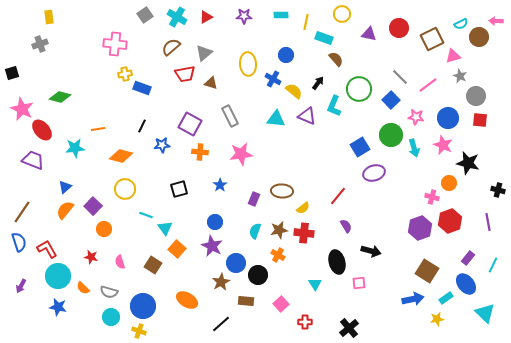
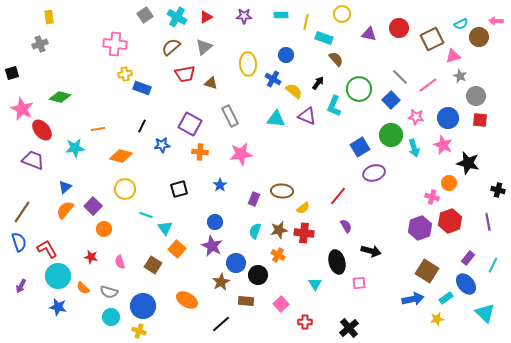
gray triangle at (204, 53): moved 6 px up
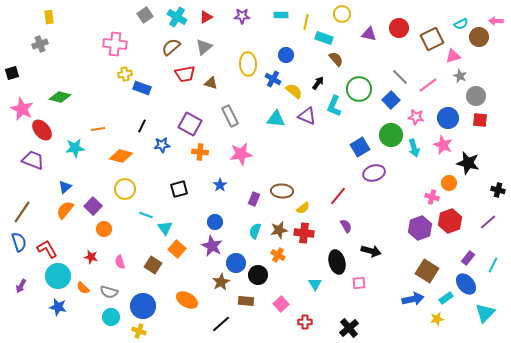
purple star at (244, 16): moved 2 px left
purple line at (488, 222): rotated 60 degrees clockwise
cyan triangle at (485, 313): rotated 30 degrees clockwise
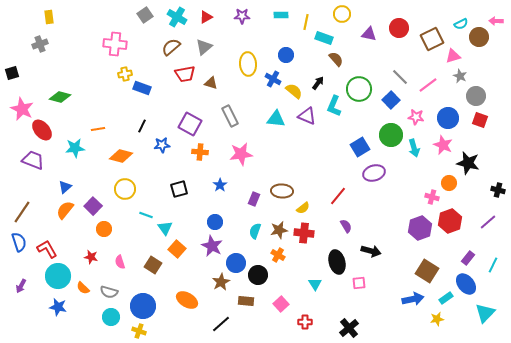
red square at (480, 120): rotated 14 degrees clockwise
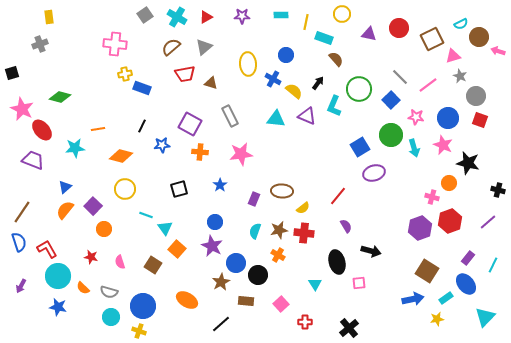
pink arrow at (496, 21): moved 2 px right, 30 px down; rotated 16 degrees clockwise
cyan triangle at (485, 313): moved 4 px down
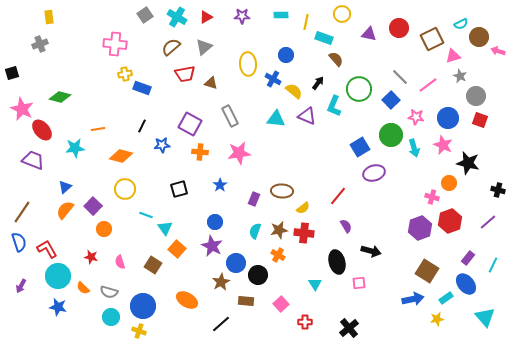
pink star at (241, 154): moved 2 px left, 1 px up
cyan triangle at (485, 317): rotated 25 degrees counterclockwise
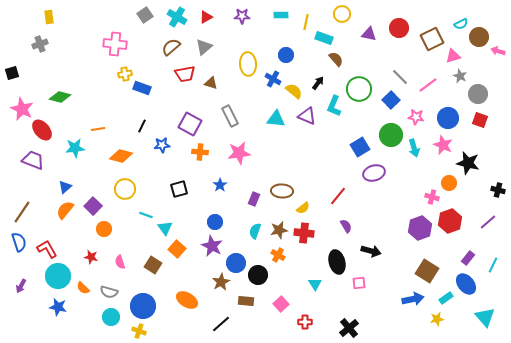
gray circle at (476, 96): moved 2 px right, 2 px up
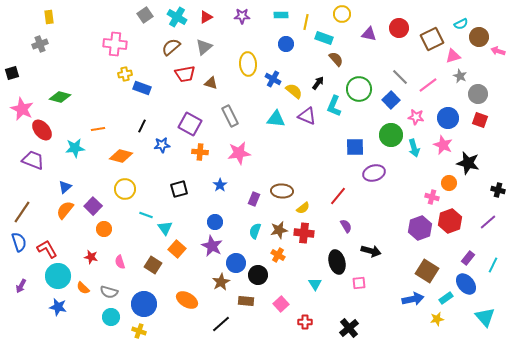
blue circle at (286, 55): moved 11 px up
blue square at (360, 147): moved 5 px left; rotated 30 degrees clockwise
blue circle at (143, 306): moved 1 px right, 2 px up
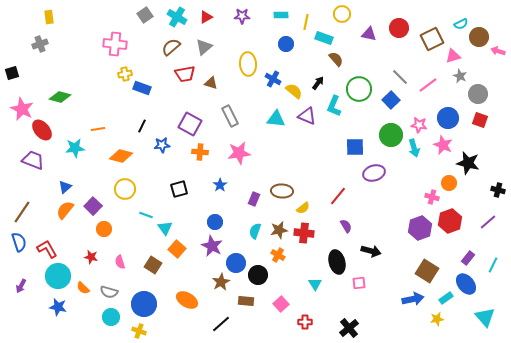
pink star at (416, 117): moved 3 px right, 8 px down
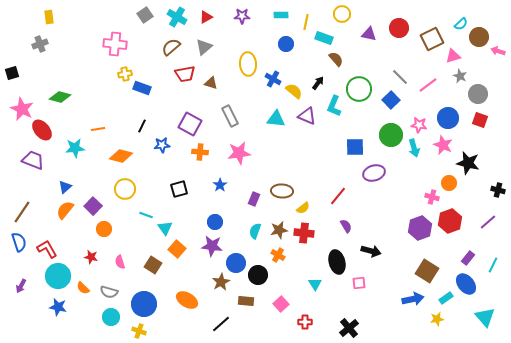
cyan semicircle at (461, 24): rotated 16 degrees counterclockwise
purple star at (212, 246): rotated 20 degrees counterclockwise
